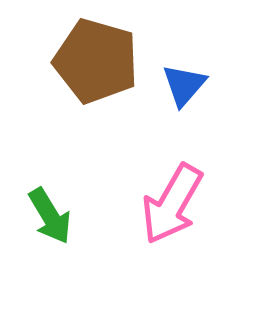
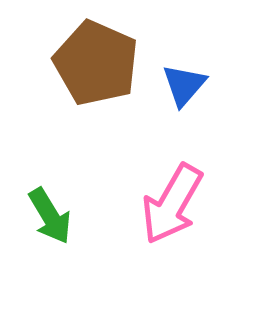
brown pentagon: moved 2 px down; rotated 8 degrees clockwise
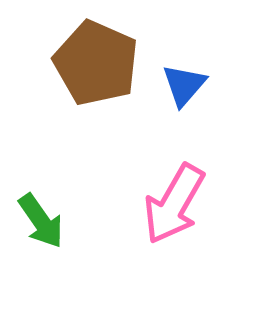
pink arrow: moved 2 px right
green arrow: moved 9 px left, 5 px down; rotated 4 degrees counterclockwise
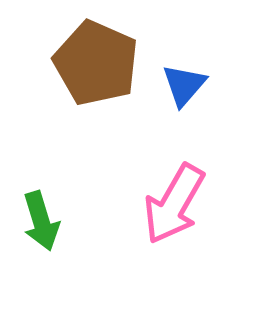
green arrow: rotated 18 degrees clockwise
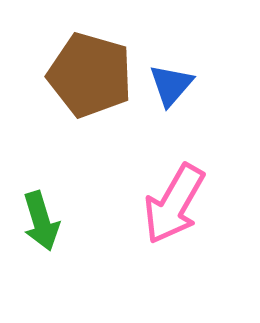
brown pentagon: moved 6 px left, 12 px down; rotated 8 degrees counterclockwise
blue triangle: moved 13 px left
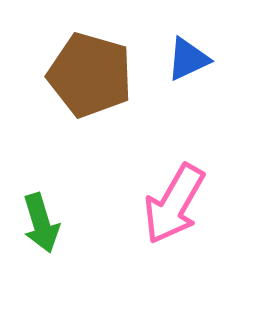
blue triangle: moved 17 px right, 26 px up; rotated 24 degrees clockwise
green arrow: moved 2 px down
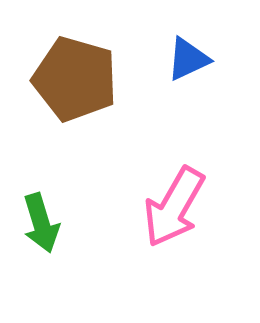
brown pentagon: moved 15 px left, 4 px down
pink arrow: moved 3 px down
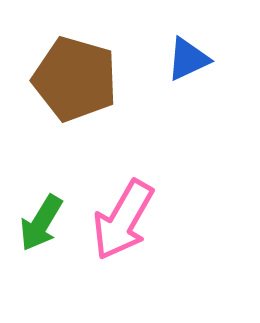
pink arrow: moved 51 px left, 13 px down
green arrow: rotated 48 degrees clockwise
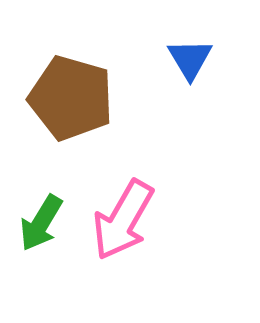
blue triangle: moved 2 px right; rotated 36 degrees counterclockwise
brown pentagon: moved 4 px left, 19 px down
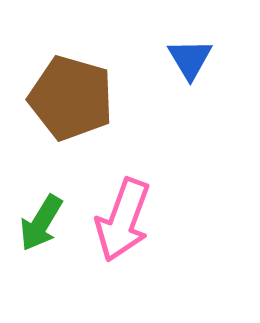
pink arrow: rotated 10 degrees counterclockwise
